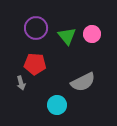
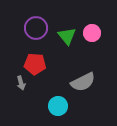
pink circle: moved 1 px up
cyan circle: moved 1 px right, 1 px down
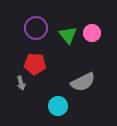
green triangle: moved 1 px right, 1 px up
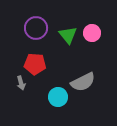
cyan circle: moved 9 px up
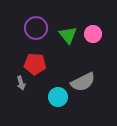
pink circle: moved 1 px right, 1 px down
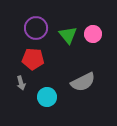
red pentagon: moved 2 px left, 5 px up
cyan circle: moved 11 px left
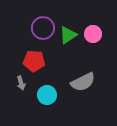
purple circle: moved 7 px right
green triangle: rotated 36 degrees clockwise
red pentagon: moved 1 px right, 2 px down
cyan circle: moved 2 px up
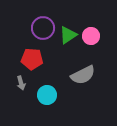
pink circle: moved 2 px left, 2 px down
red pentagon: moved 2 px left, 2 px up
gray semicircle: moved 7 px up
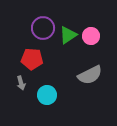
gray semicircle: moved 7 px right
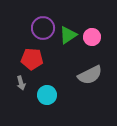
pink circle: moved 1 px right, 1 px down
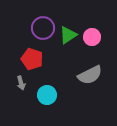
red pentagon: rotated 15 degrees clockwise
